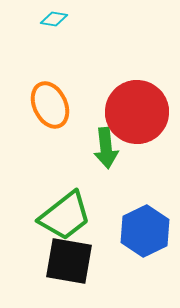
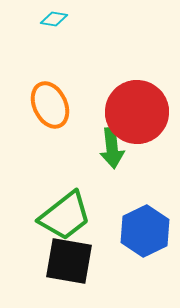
green arrow: moved 6 px right
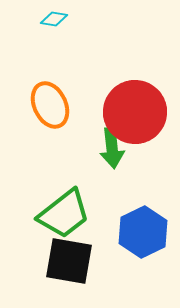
red circle: moved 2 px left
green trapezoid: moved 1 px left, 2 px up
blue hexagon: moved 2 px left, 1 px down
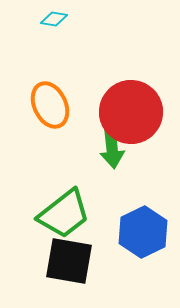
red circle: moved 4 px left
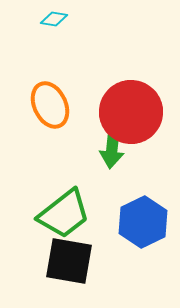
green arrow: rotated 12 degrees clockwise
blue hexagon: moved 10 px up
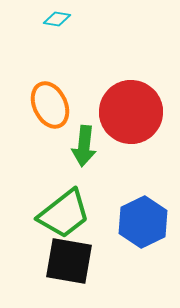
cyan diamond: moved 3 px right
green arrow: moved 28 px left, 2 px up
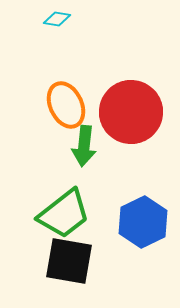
orange ellipse: moved 16 px right
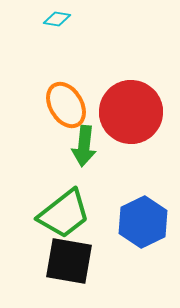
orange ellipse: rotated 6 degrees counterclockwise
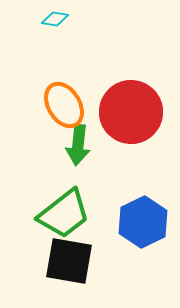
cyan diamond: moved 2 px left
orange ellipse: moved 2 px left
green arrow: moved 6 px left, 1 px up
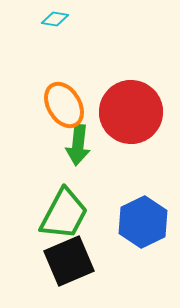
green trapezoid: rotated 24 degrees counterclockwise
black square: rotated 33 degrees counterclockwise
